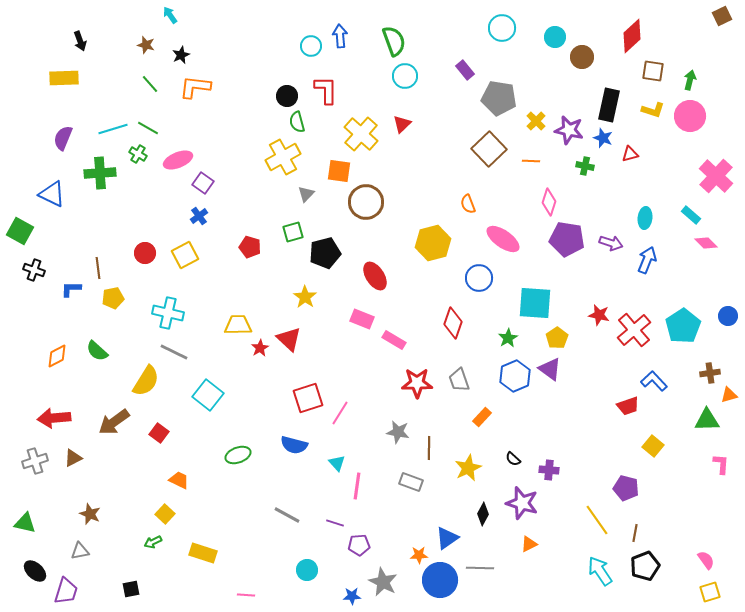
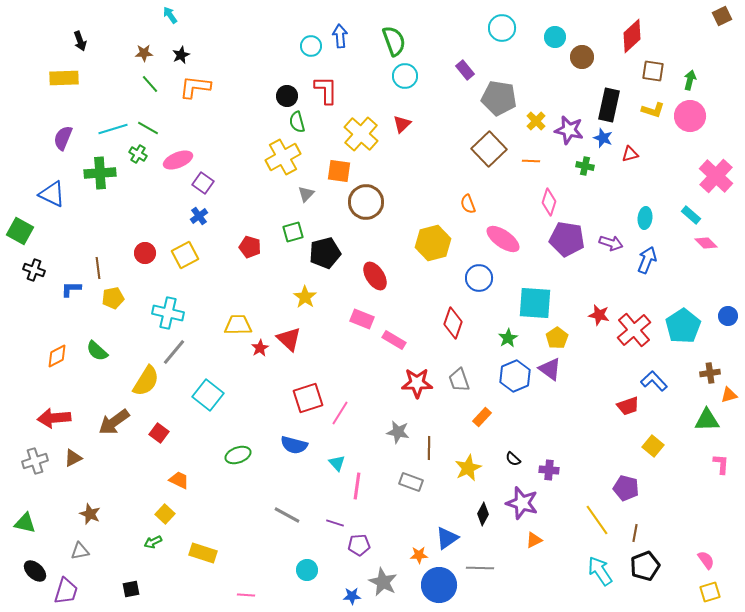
brown star at (146, 45): moved 2 px left, 8 px down; rotated 18 degrees counterclockwise
gray line at (174, 352): rotated 76 degrees counterclockwise
orange triangle at (529, 544): moved 5 px right, 4 px up
blue circle at (440, 580): moved 1 px left, 5 px down
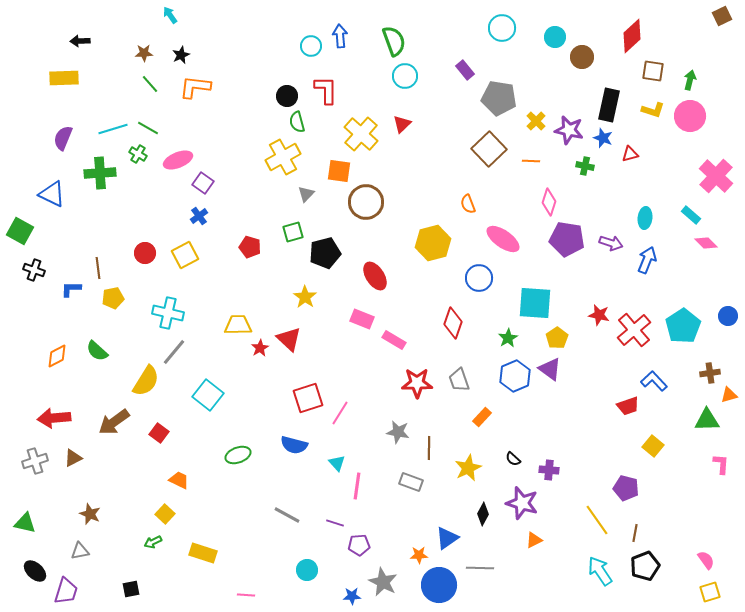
black arrow at (80, 41): rotated 108 degrees clockwise
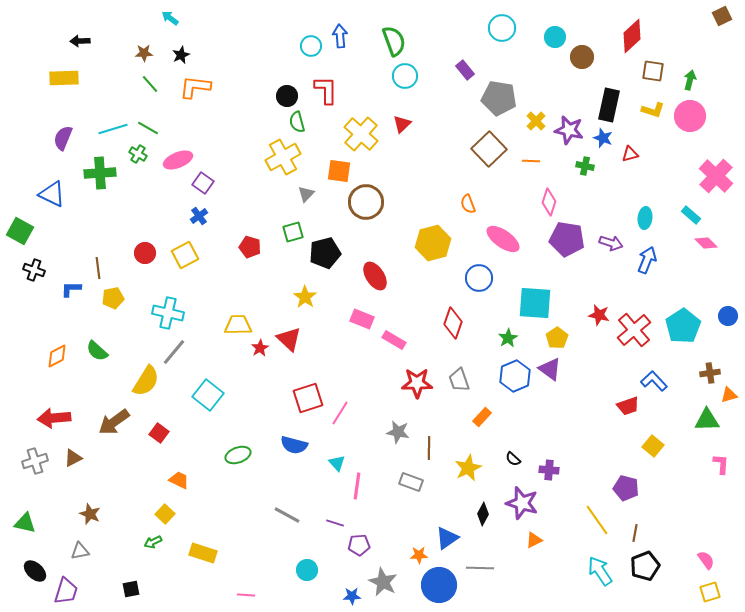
cyan arrow at (170, 15): moved 3 px down; rotated 18 degrees counterclockwise
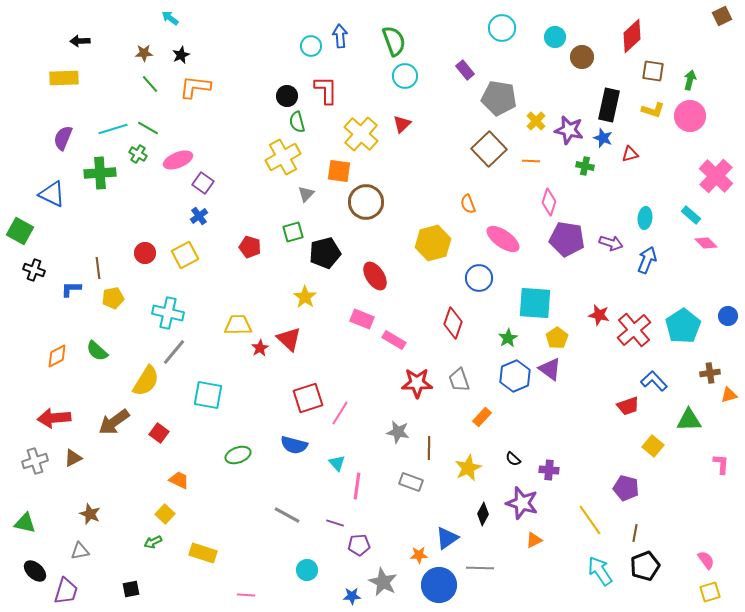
cyan square at (208, 395): rotated 28 degrees counterclockwise
green triangle at (707, 420): moved 18 px left
yellow line at (597, 520): moved 7 px left
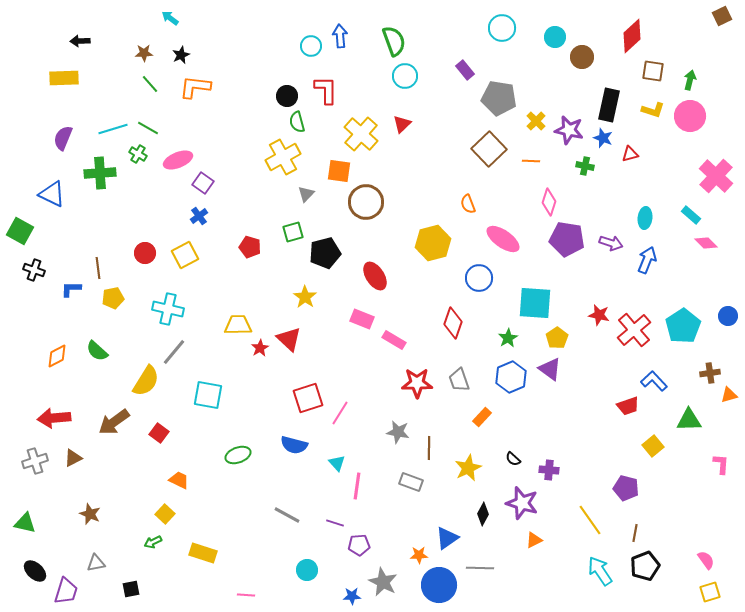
cyan cross at (168, 313): moved 4 px up
blue hexagon at (515, 376): moved 4 px left, 1 px down
yellow square at (653, 446): rotated 10 degrees clockwise
gray triangle at (80, 551): moved 16 px right, 12 px down
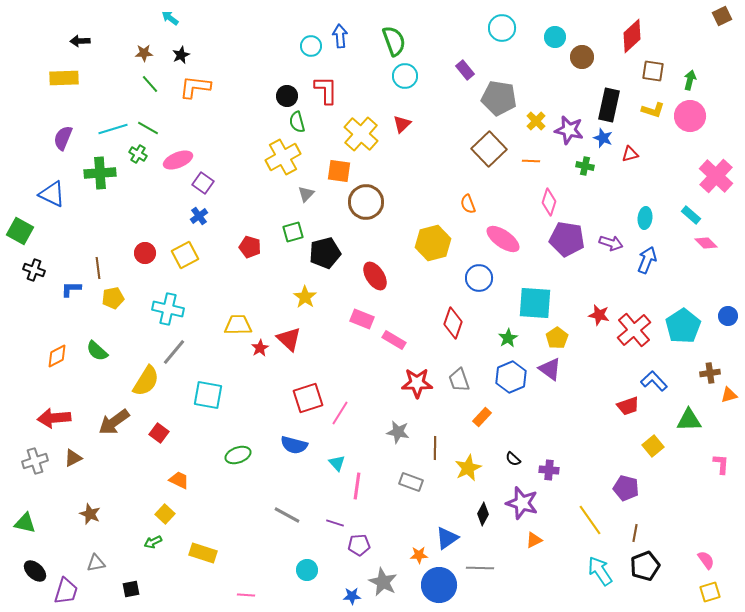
brown line at (429, 448): moved 6 px right
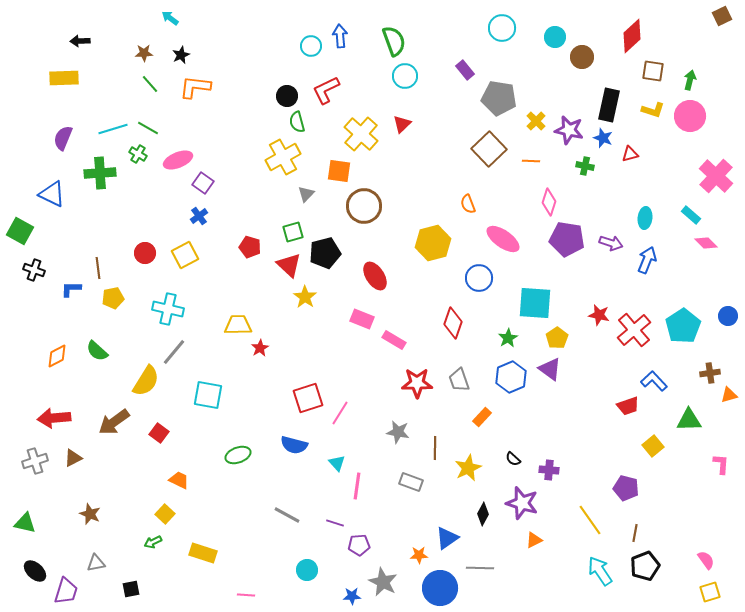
red L-shape at (326, 90): rotated 116 degrees counterclockwise
brown circle at (366, 202): moved 2 px left, 4 px down
red triangle at (289, 339): moved 74 px up
blue circle at (439, 585): moved 1 px right, 3 px down
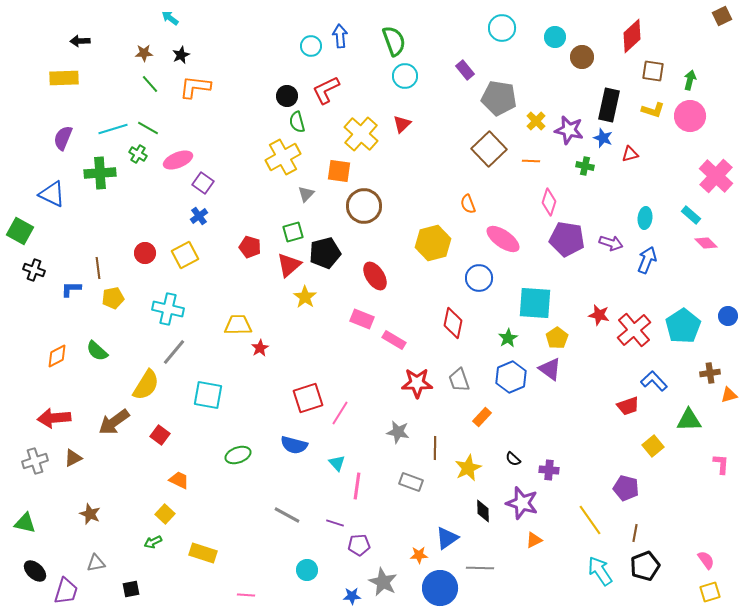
red triangle at (289, 265): rotated 36 degrees clockwise
red diamond at (453, 323): rotated 8 degrees counterclockwise
yellow semicircle at (146, 381): moved 4 px down
red square at (159, 433): moved 1 px right, 2 px down
black diamond at (483, 514): moved 3 px up; rotated 30 degrees counterclockwise
